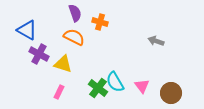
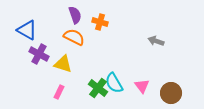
purple semicircle: moved 2 px down
cyan semicircle: moved 1 px left, 1 px down
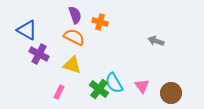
yellow triangle: moved 9 px right, 1 px down
green cross: moved 1 px right, 1 px down
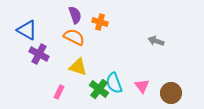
yellow triangle: moved 6 px right, 2 px down
cyan semicircle: rotated 10 degrees clockwise
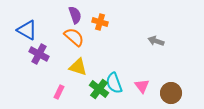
orange semicircle: rotated 15 degrees clockwise
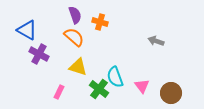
cyan semicircle: moved 1 px right, 6 px up
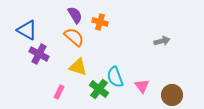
purple semicircle: rotated 12 degrees counterclockwise
gray arrow: moved 6 px right; rotated 147 degrees clockwise
brown circle: moved 1 px right, 2 px down
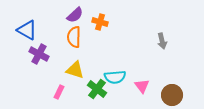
purple semicircle: rotated 78 degrees clockwise
orange semicircle: rotated 130 degrees counterclockwise
gray arrow: rotated 91 degrees clockwise
yellow triangle: moved 3 px left, 3 px down
cyan semicircle: rotated 75 degrees counterclockwise
green cross: moved 2 px left
